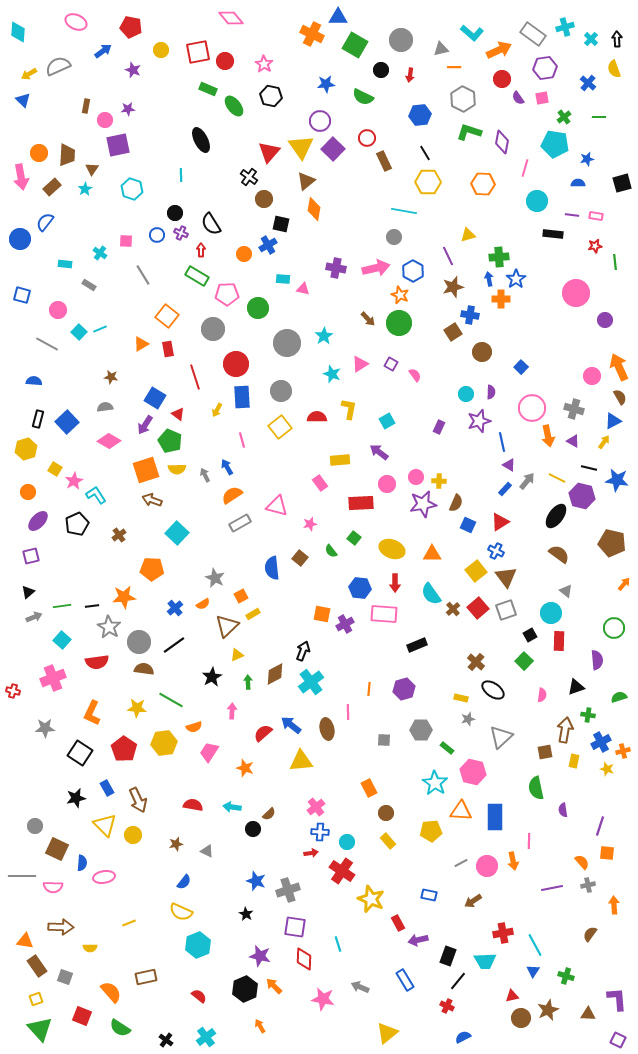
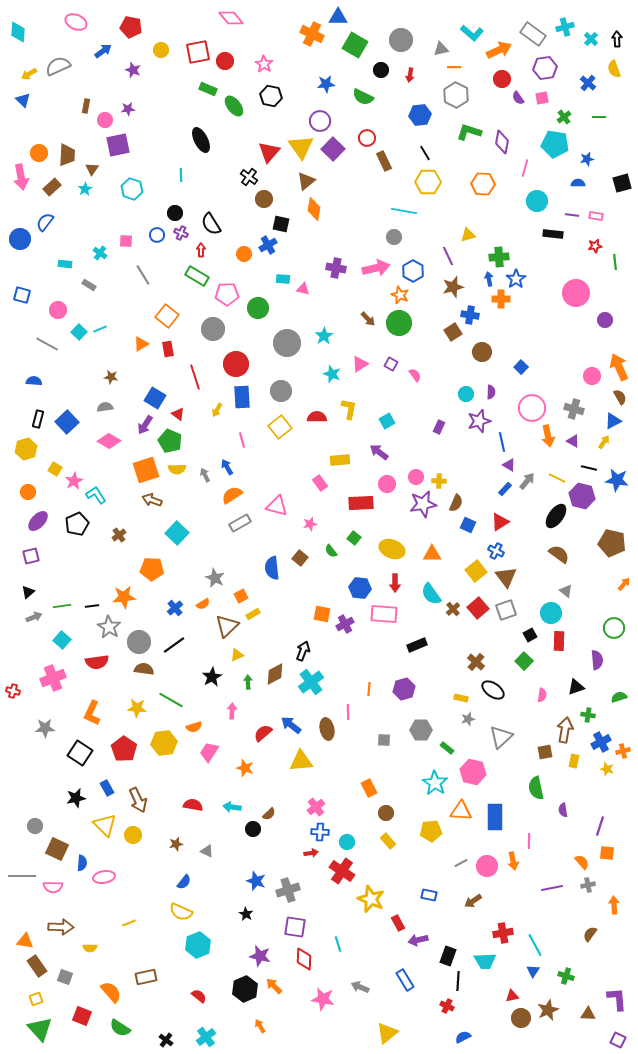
gray hexagon at (463, 99): moved 7 px left, 4 px up
black line at (458, 981): rotated 36 degrees counterclockwise
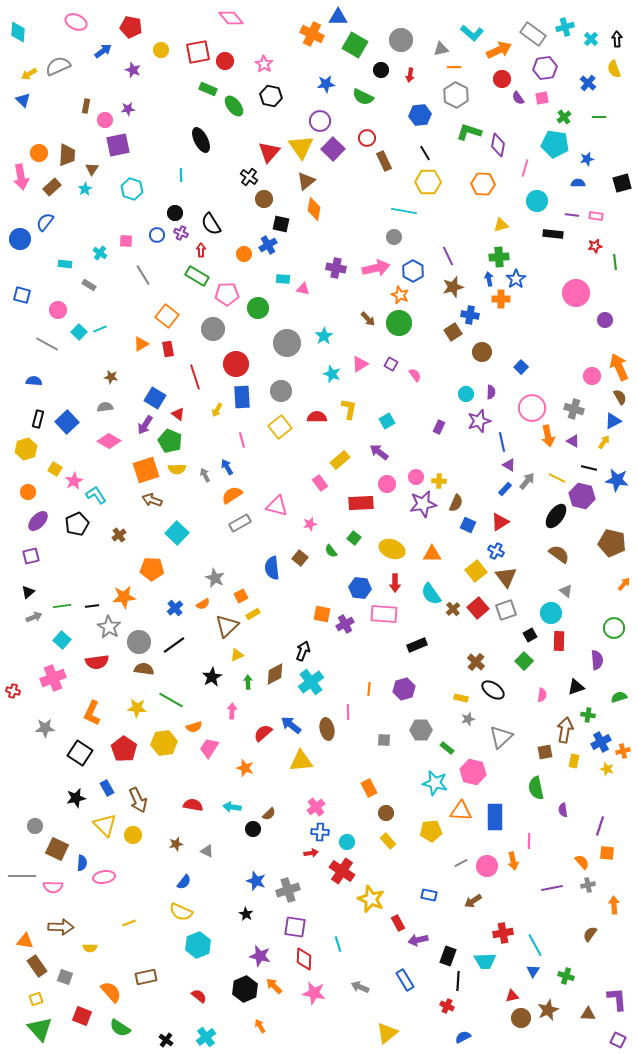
purple diamond at (502, 142): moved 4 px left, 3 px down
yellow triangle at (468, 235): moved 33 px right, 10 px up
yellow rectangle at (340, 460): rotated 36 degrees counterclockwise
pink trapezoid at (209, 752): moved 4 px up
cyan star at (435, 783): rotated 20 degrees counterclockwise
pink star at (323, 999): moved 9 px left, 6 px up
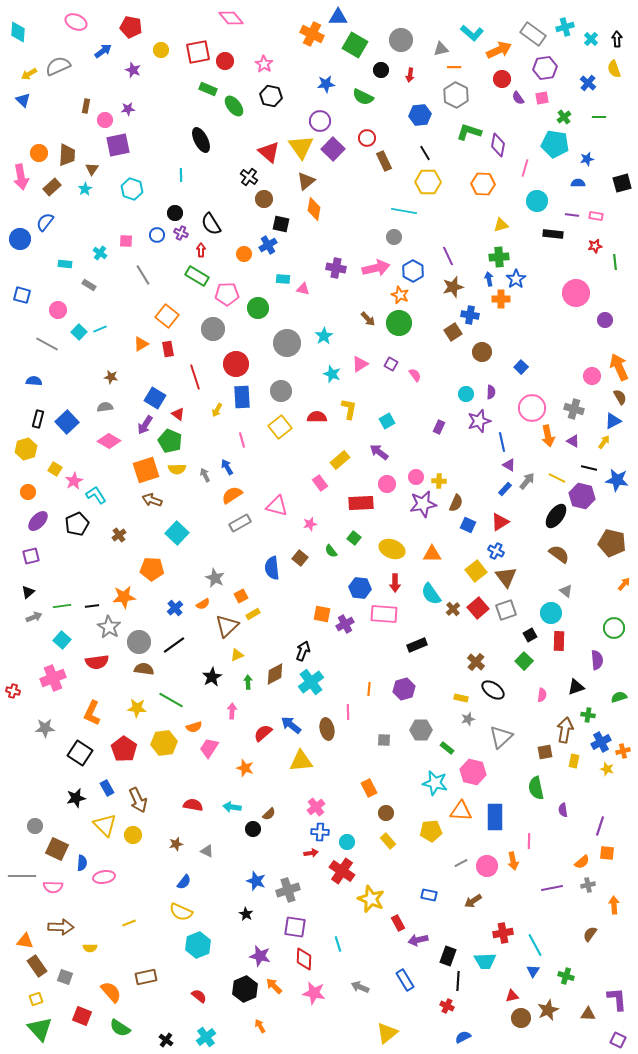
red triangle at (269, 152): rotated 30 degrees counterclockwise
orange semicircle at (582, 862): rotated 91 degrees clockwise
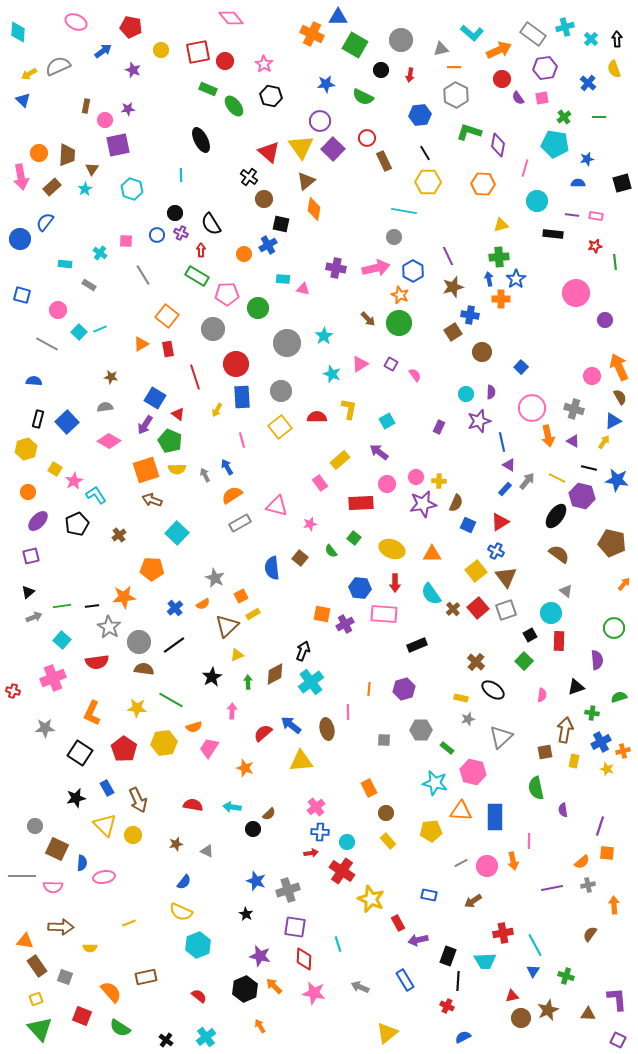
green cross at (588, 715): moved 4 px right, 2 px up
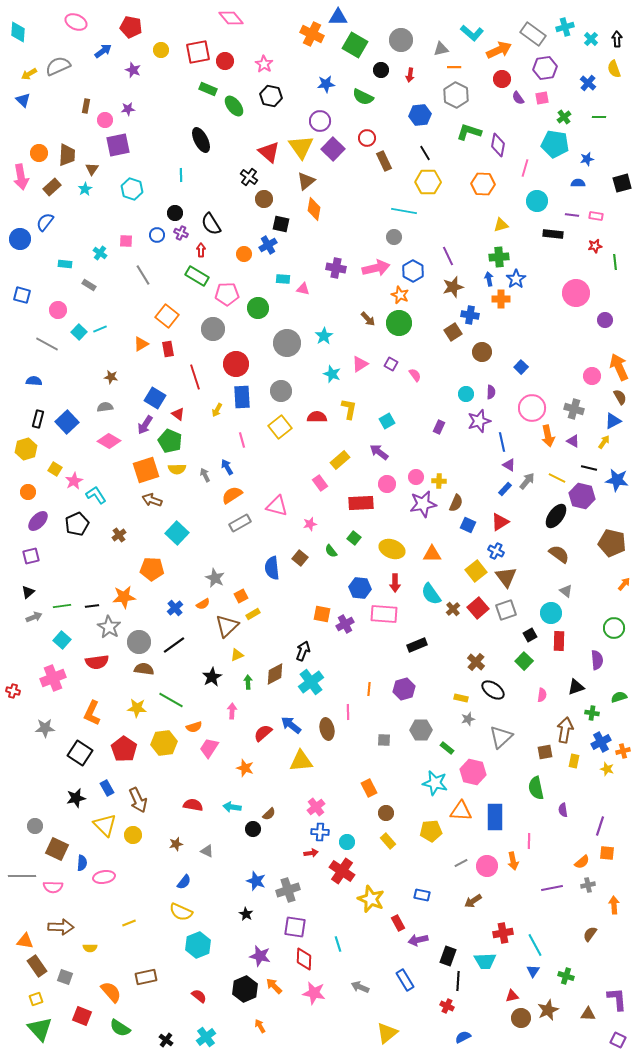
blue rectangle at (429, 895): moved 7 px left
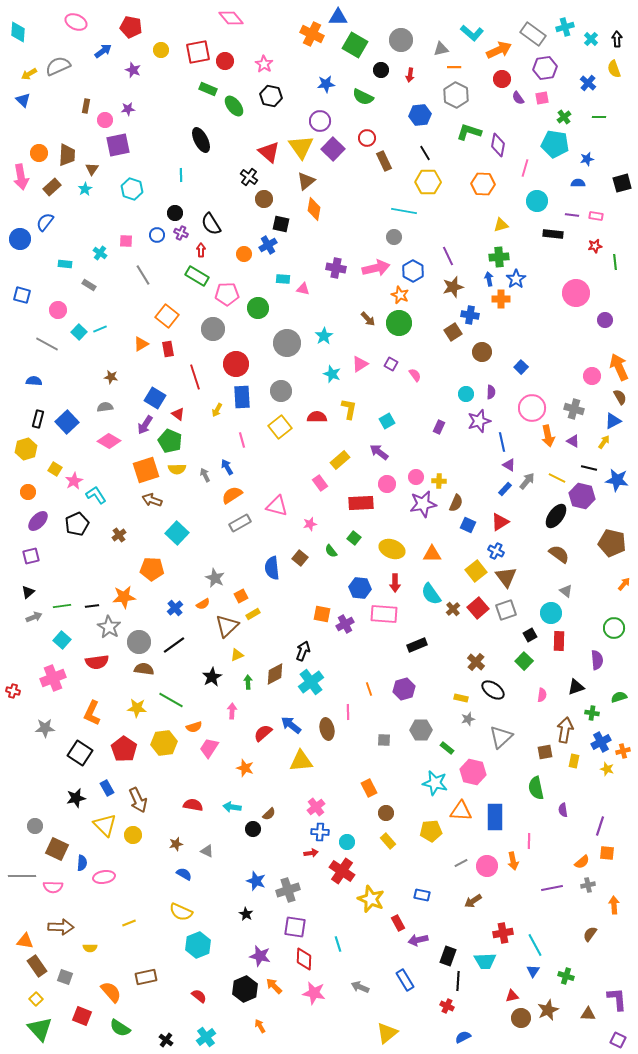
orange line at (369, 689): rotated 24 degrees counterclockwise
blue semicircle at (184, 882): moved 8 px up; rotated 98 degrees counterclockwise
yellow square at (36, 999): rotated 24 degrees counterclockwise
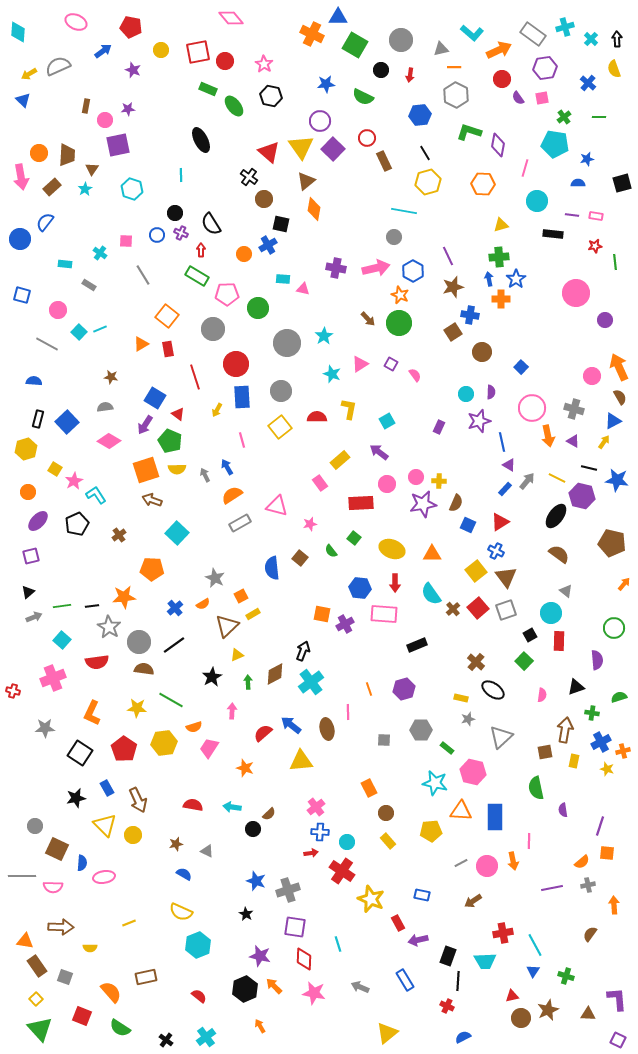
yellow hexagon at (428, 182): rotated 15 degrees counterclockwise
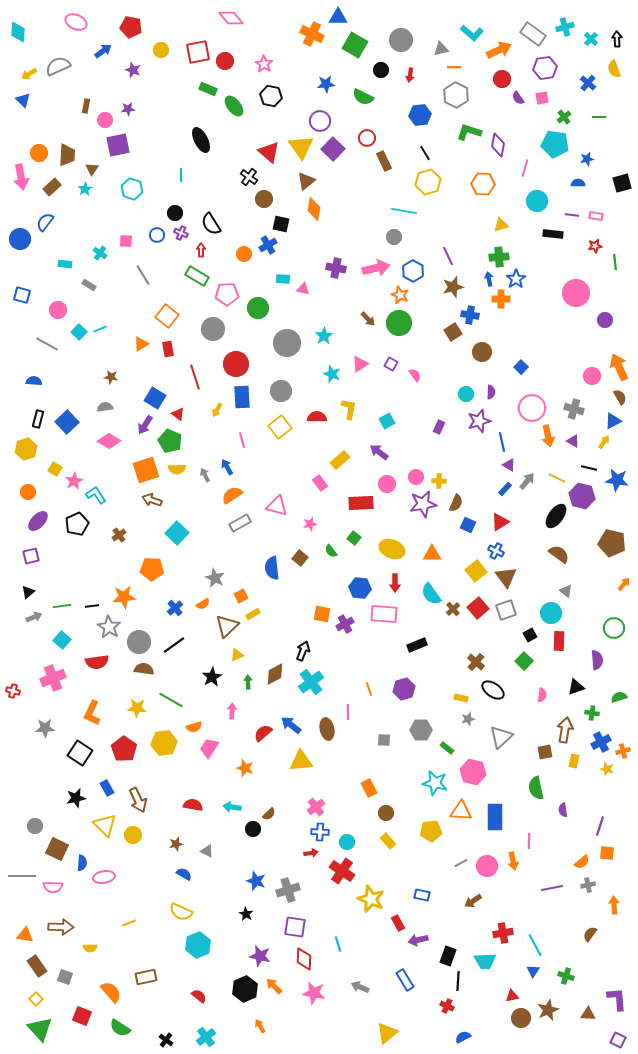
orange triangle at (25, 941): moved 6 px up
